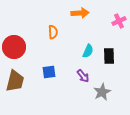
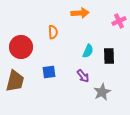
red circle: moved 7 px right
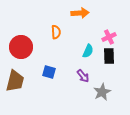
pink cross: moved 10 px left, 16 px down
orange semicircle: moved 3 px right
blue square: rotated 24 degrees clockwise
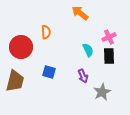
orange arrow: rotated 138 degrees counterclockwise
orange semicircle: moved 10 px left
cyan semicircle: moved 1 px up; rotated 48 degrees counterclockwise
purple arrow: rotated 16 degrees clockwise
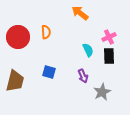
red circle: moved 3 px left, 10 px up
